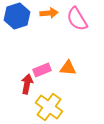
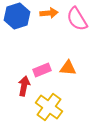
red arrow: moved 3 px left, 2 px down
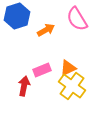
orange arrow: moved 3 px left, 17 px down; rotated 24 degrees counterclockwise
orange triangle: rotated 30 degrees counterclockwise
yellow cross: moved 23 px right, 21 px up
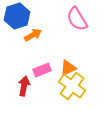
orange arrow: moved 13 px left, 5 px down
